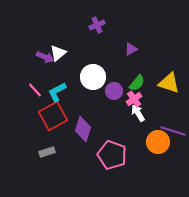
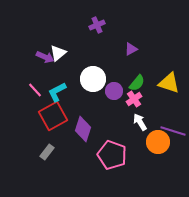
white circle: moved 2 px down
white arrow: moved 2 px right, 9 px down
gray rectangle: rotated 35 degrees counterclockwise
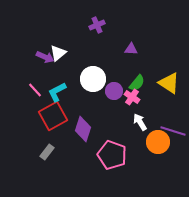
purple triangle: rotated 32 degrees clockwise
yellow triangle: rotated 15 degrees clockwise
pink cross: moved 2 px left, 2 px up; rotated 21 degrees counterclockwise
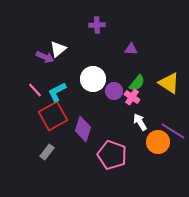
purple cross: rotated 21 degrees clockwise
white triangle: moved 4 px up
purple line: rotated 15 degrees clockwise
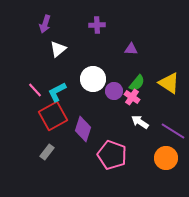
purple arrow: moved 33 px up; rotated 84 degrees clockwise
white arrow: rotated 24 degrees counterclockwise
orange circle: moved 8 px right, 16 px down
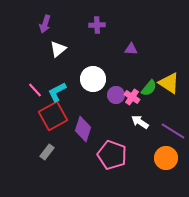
green semicircle: moved 12 px right, 5 px down
purple circle: moved 2 px right, 4 px down
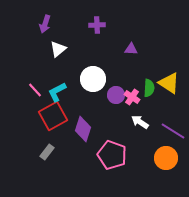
green semicircle: rotated 36 degrees counterclockwise
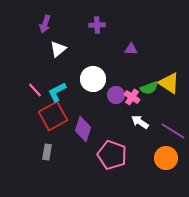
green semicircle: rotated 66 degrees clockwise
gray rectangle: rotated 28 degrees counterclockwise
